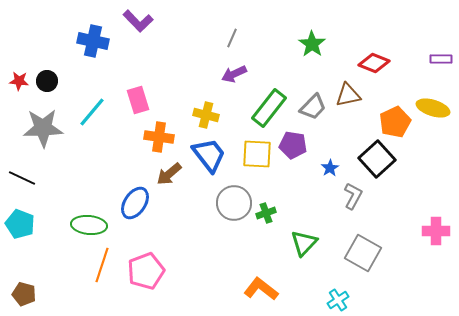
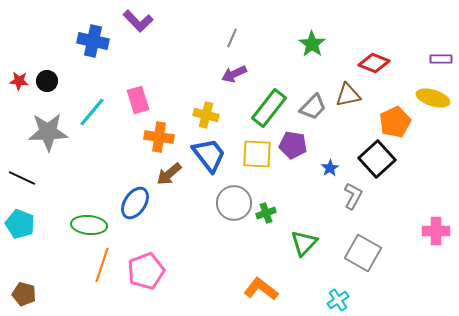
yellow ellipse: moved 10 px up
gray star: moved 5 px right, 4 px down
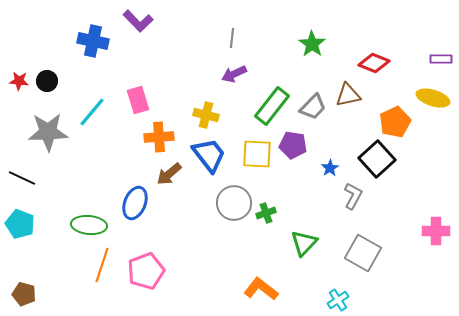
gray line: rotated 18 degrees counterclockwise
green rectangle: moved 3 px right, 2 px up
orange cross: rotated 12 degrees counterclockwise
blue ellipse: rotated 12 degrees counterclockwise
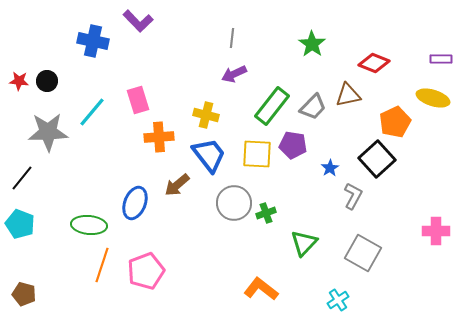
brown arrow: moved 8 px right, 11 px down
black line: rotated 76 degrees counterclockwise
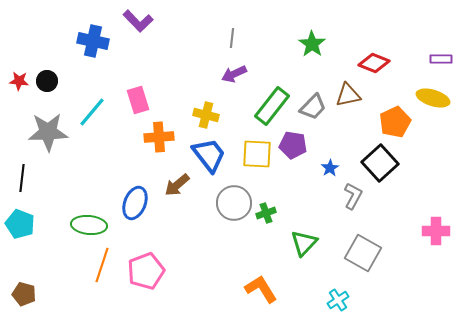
black square: moved 3 px right, 4 px down
black line: rotated 32 degrees counterclockwise
orange L-shape: rotated 20 degrees clockwise
